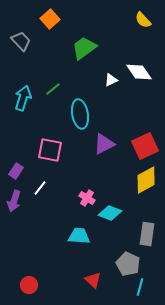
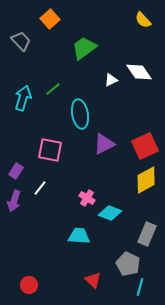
gray rectangle: rotated 15 degrees clockwise
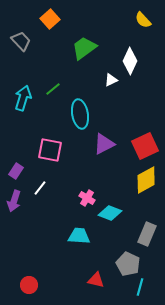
white diamond: moved 9 px left, 11 px up; rotated 60 degrees clockwise
red triangle: moved 3 px right; rotated 30 degrees counterclockwise
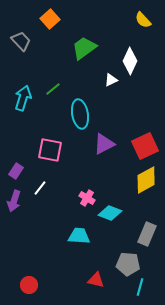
gray pentagon: rotated 20 degrees counterclockwise
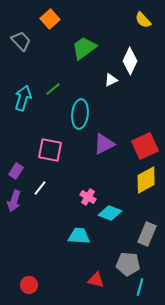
cyan ellipse: rotated 16 degrees clockwise
pink cross: moved 1 px right, 1 px up
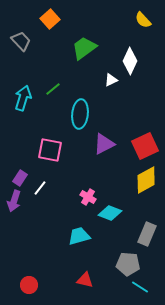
purple rectangle: moved 4 px right, 7 px down
cyan trapezoid: rotated 20 degrees counterclockwise
red triangle: moved 11 px left
cyan line: rotated 72 degrees counterclockwise
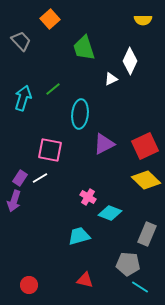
yellow semicircle: rotated 48 degrees counterclockwise
green trapezoid: rotated 72 degrees counterclockwise
white triangle: moved 1 px up
yellow diamond: rotated 72 degrees clockwise
white line: moved 10 px up; rotated 21 degrees clockwise
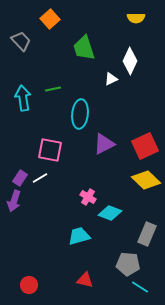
yellow semicircle: moved 7 px left, 2 px up
green line: rotated 28 degrees clockwise
cyan arrow: rotated 25 degrees counterclockwise
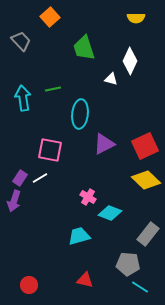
orange square: moved 2 px up
white triangle: rotated 40 degrees clockwise
gray rectangle: moved 1 px right; rotated 15 degrees clockwise
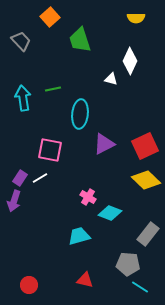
green trapezoid: moved 4 px left, 8 px up
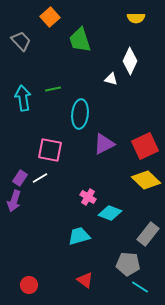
red triangle: rotated 24 degrees clockwise
